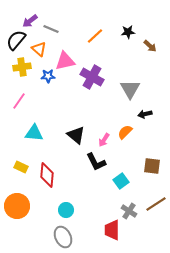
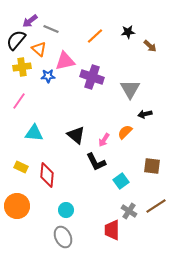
purple cross: rotated 10 degrees counterclockwise
brown line: moved 2 px down
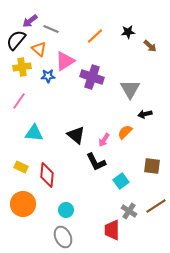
pink triangle: rotated 20 degrees counterclockwise
orange circle: moved 6 px right, 2 px up
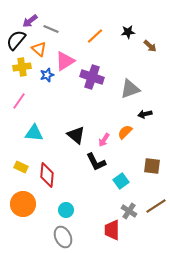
blue star: moved 1 px left, 1 px up; rotated 16 degrees counterclockwise
gray triangle: rotated 40 degrees clockwise
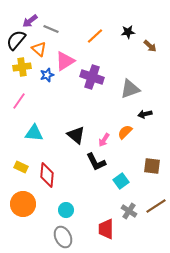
red trapezoid: moved 6 px left, 1 px up
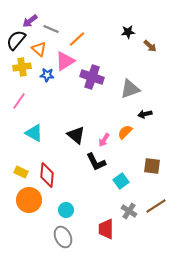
orange line: moved 18 px left, 3 px down
blue star: rotated 24 degrees clockwise
cyan triangle: rotated 24 degrees clockwise
yellow rectangle: moved 5 px down
orange circle: moved 6 px right, 4 px up
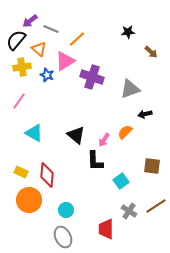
brown arrow: moved 1 px right, 6 px down
blue star: rotated 16 degrees clockwise
black L-shape: moved 1 px left, 1 px up; rotated 25 degrees clockwise
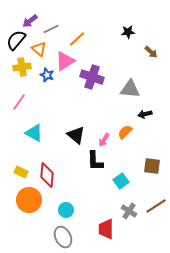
gray line: rotated 49 degrees counterclockwise
gray triangle: rotated 25 degrees clockwise
pink line: moved 1 px down
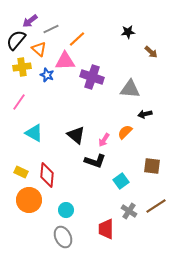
pink triangle: rotated 30 degrees clockwise
black L-shape: rotated 70 degrees counterclockwise
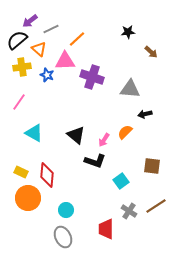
black semicircle: moved 1 px right; rotated 10 degrees clockwise
orange circle: moved 1 px left, 2 px up
